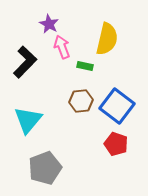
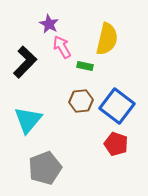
pink arrow: rotated 10 degrees counterclockwise
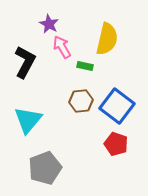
black L-shape: rotated 16 degrees counterclockwise
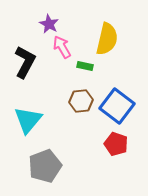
gray pentagon: moved 2 px up
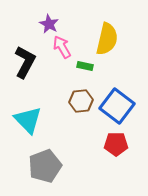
cyan triangle: rotated 24 degrees counterclockwise
red pentagon: rotated 20 degrees counterclockwise
